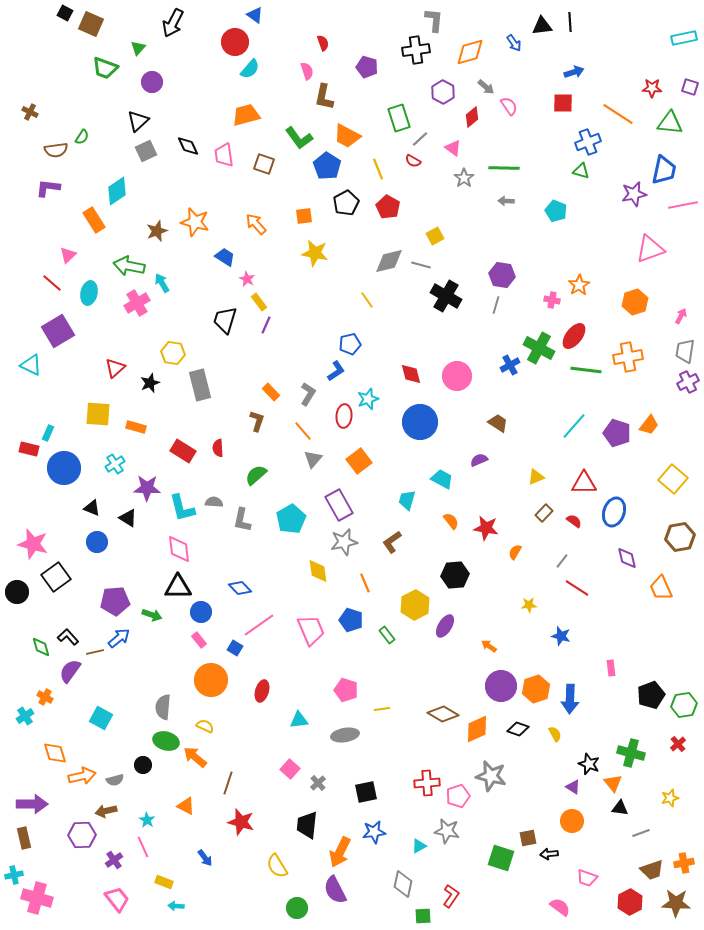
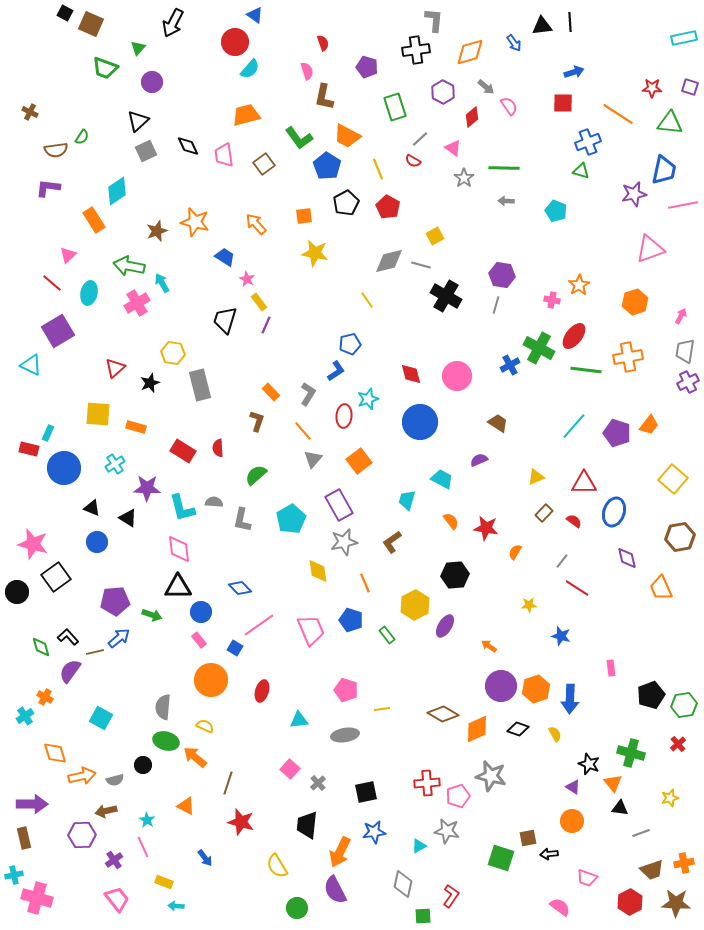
green rectangle at (399, 118): moved 4 px left, 11 px up
brown square at (264, 164): rotated 35 degrees clockwise
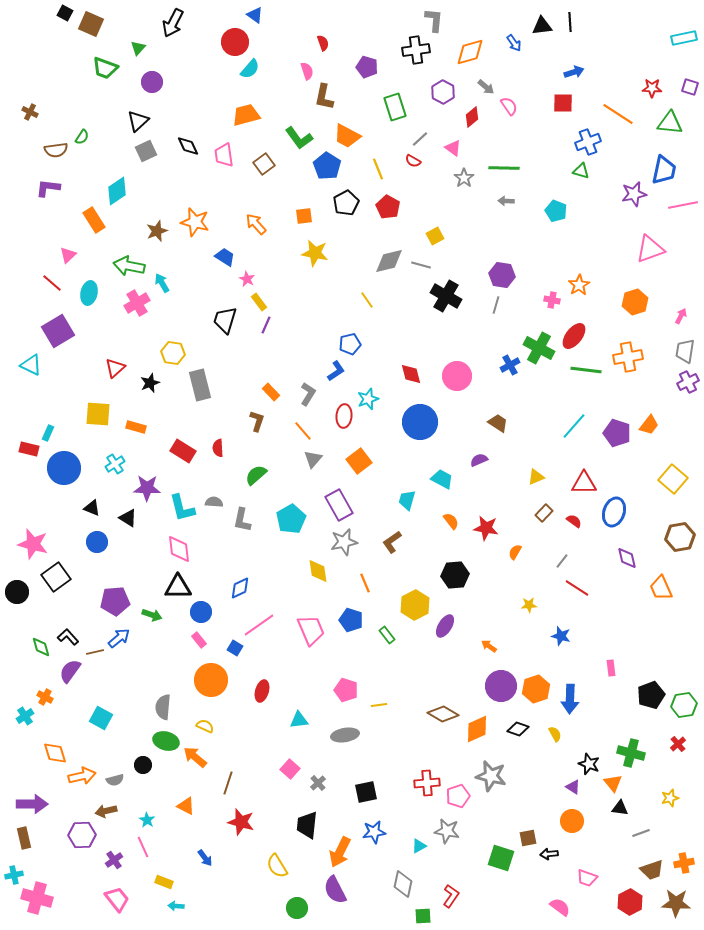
blue diamond at (240, 588): rotated 70 degrees counterclockwise
yellow line at (382, 709): moved 3 px left, 4 px up
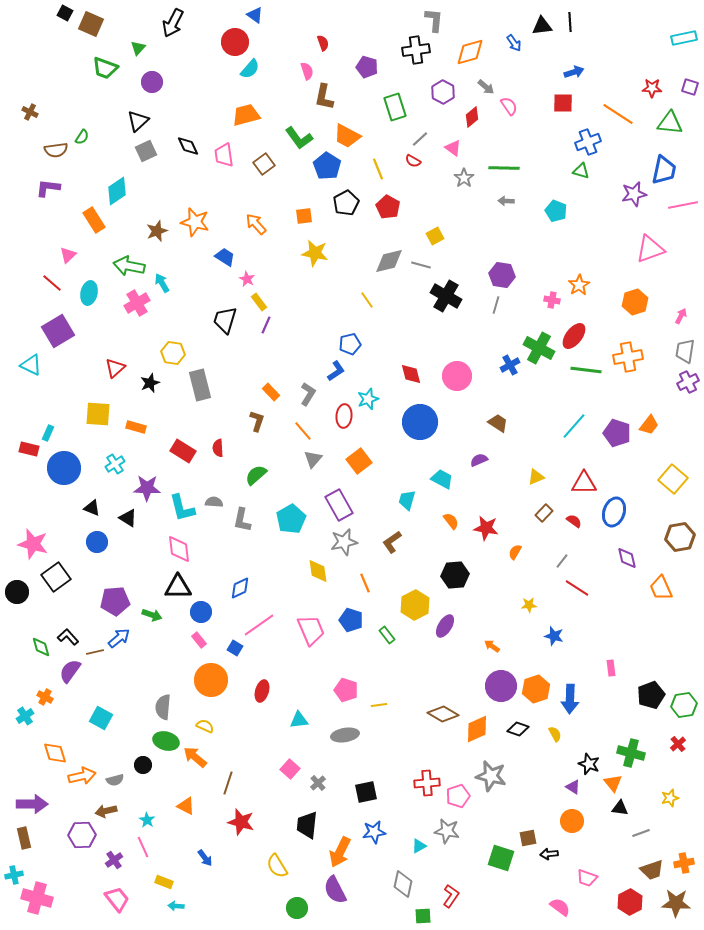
blue star at (561, 636): moved 7 px left
orange arrow at (489, 646): moved 3 px right
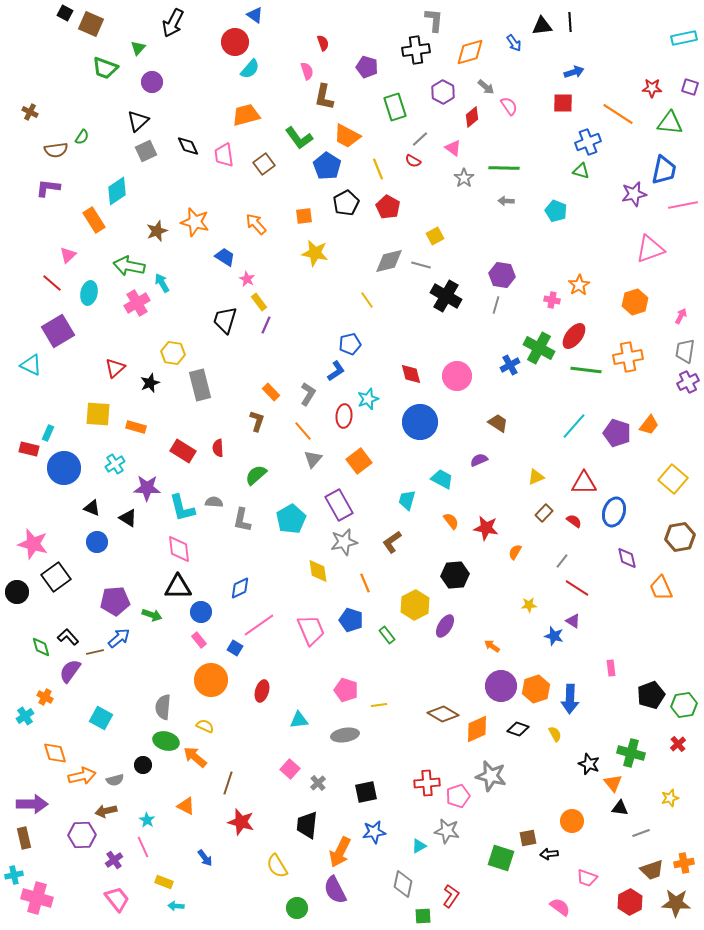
purple triangle at (573, 787): moved 166 px up
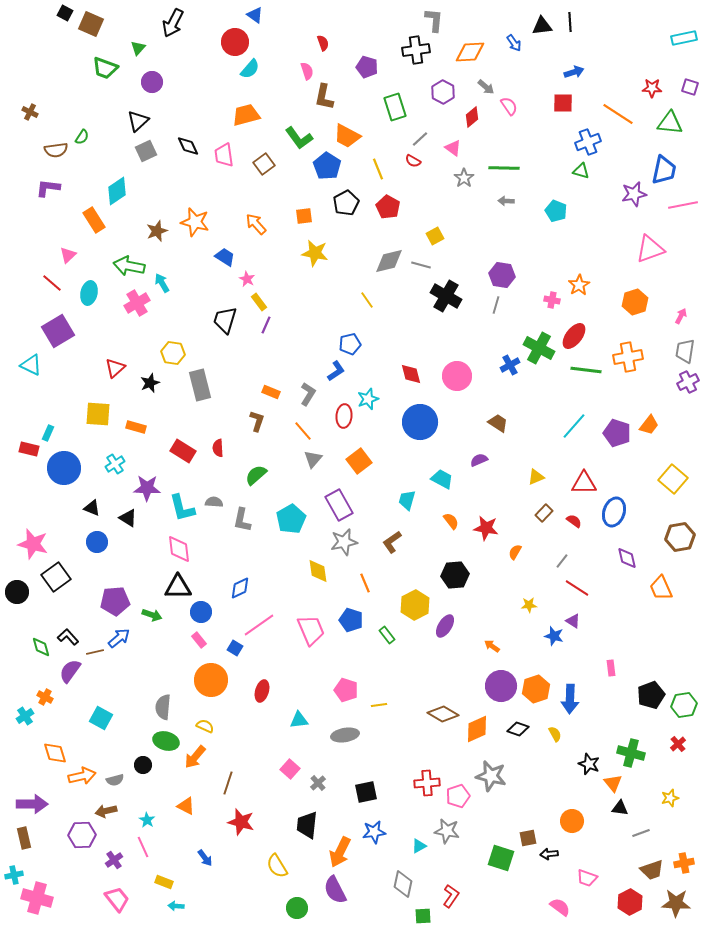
orange diamond at (470, 52): rotated 12 degrees clockwise
orange rectangle at (271, 392): rotated 24 degrees counterclockwise
orange arrow at (195, 757): rotated 90 degrees counterclockwise
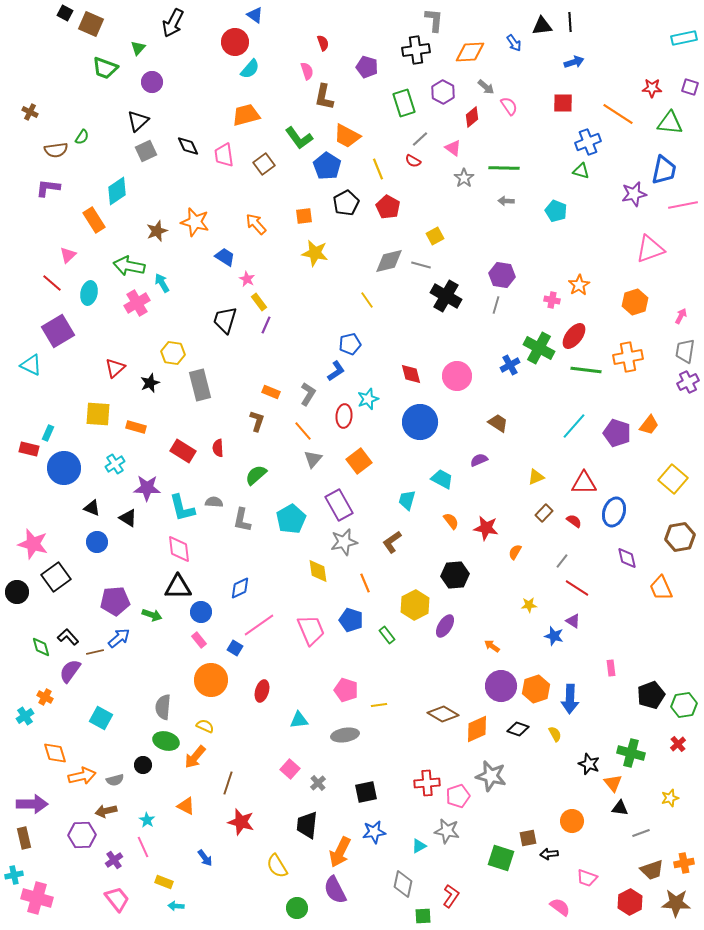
blue arrow at (574, 72): moved 10 px up
green rectangle at (395, 107): moved 9 px right, 4 px up
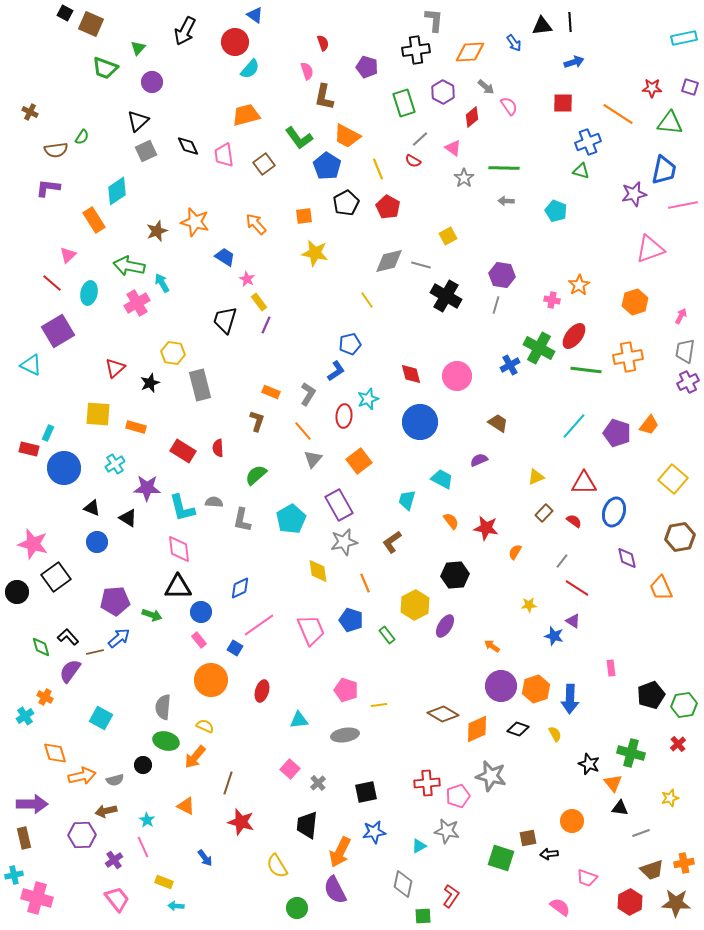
black arrow at (173, 23): moved 12 px right, 8 px down
yellow square at (435, 236): moved 13 px right
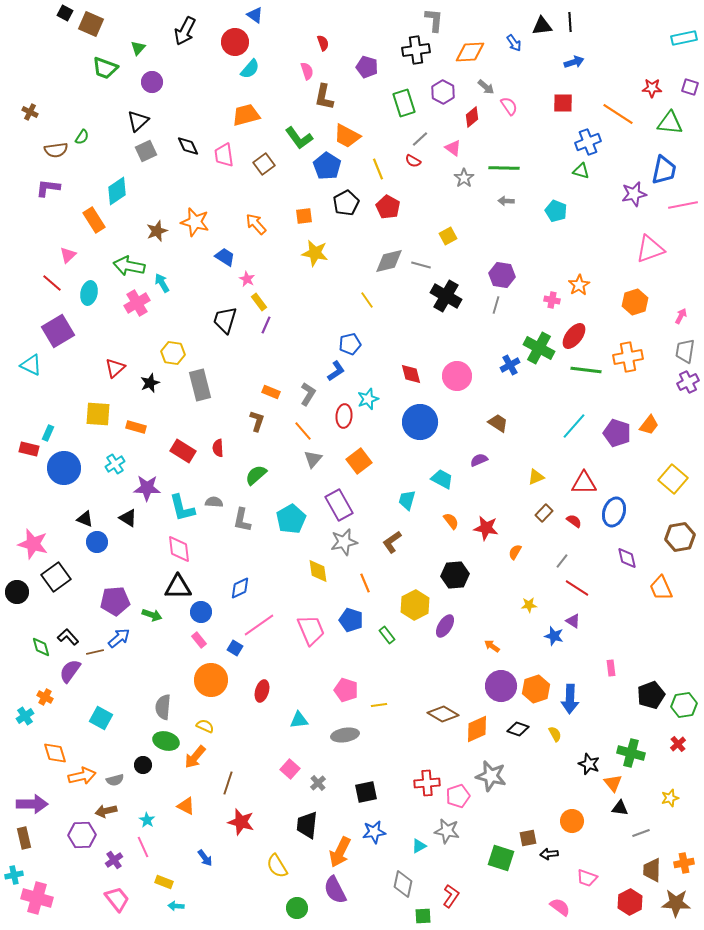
black triangle at (92, 508): moved 7 px left, 11 px down
brown trapezoid at (652, 870): rotated 110 degrees clockwise
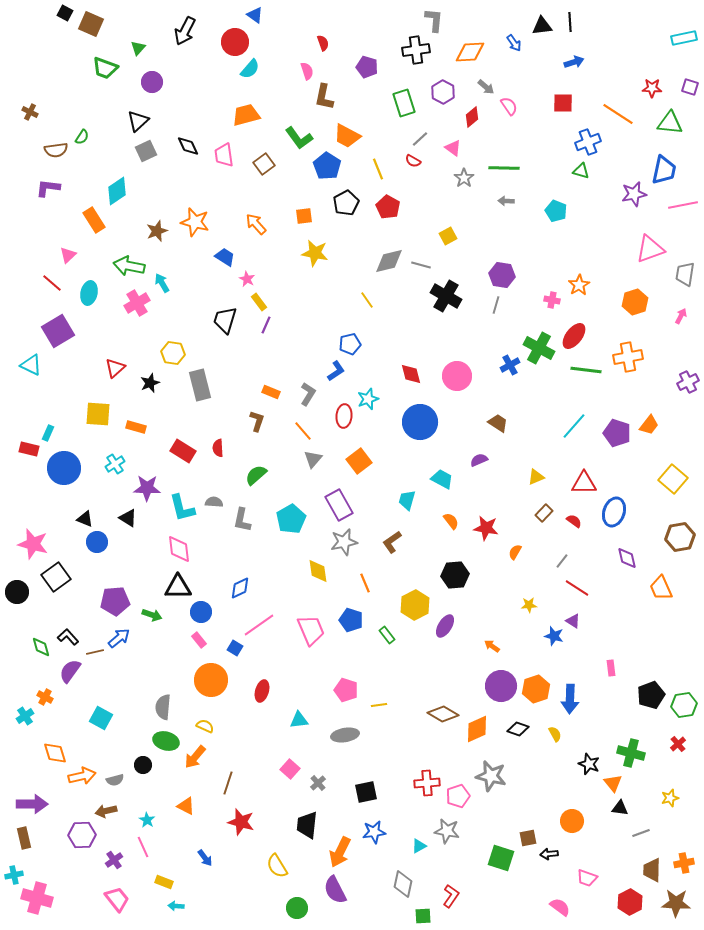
gray trapezoid at (685, 351): moved 77 px up
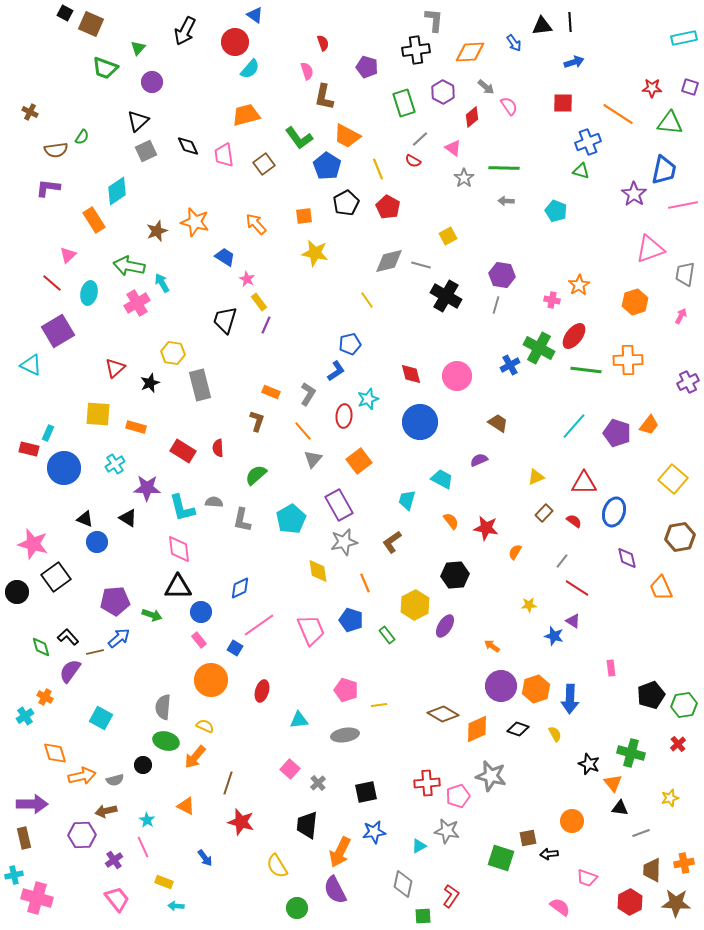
purple star at (634, 194): rotated 25 degrees counterclockwise
orange cross at (628, 357): moved 3 px down; rotated 8 degrees clockwise
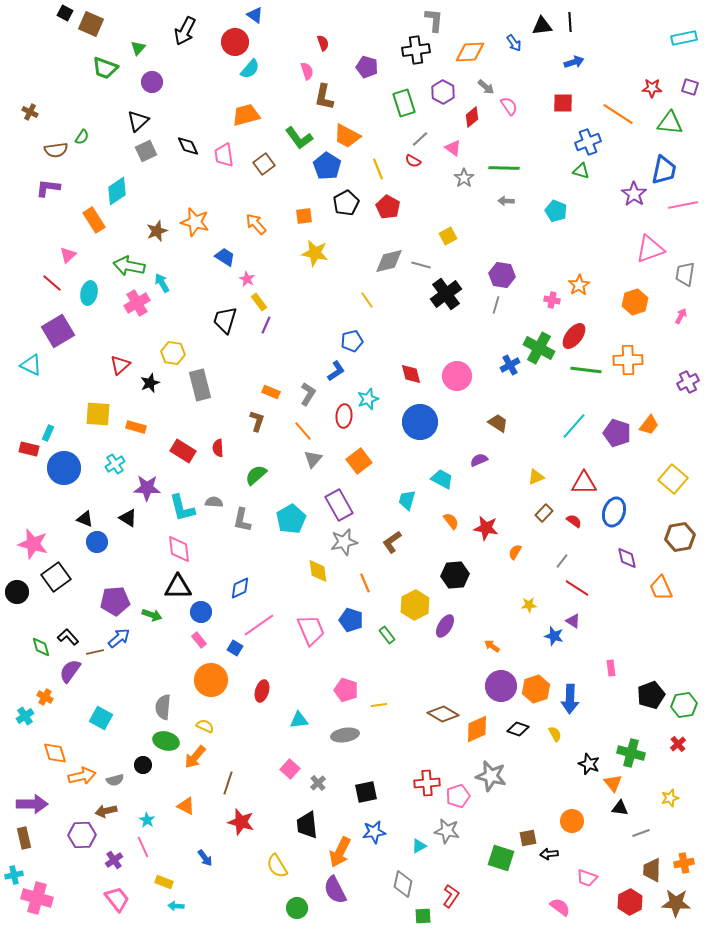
black cross at (446, 296): moved 2 px up; rotated 24 degrees clockwise
blue pentagon at (350, 344): moved 2 px right, 3 px up
red triangle at (115, 368): moved 5 px right, 3 px up
black trapezoid at (307, 825): rotated 12 degrees counterclockwise
